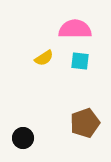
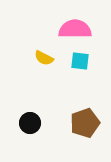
yellow semicircle: rotated 60 degrees clockwise
black circle: moved 7 px right, 15 px up
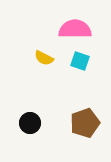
cyan square: rotated 12 degrees clockwise
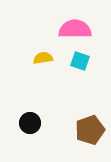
yellow semicircle: moved 1 px left; rotated 144 degrees clockwise
brown pentagon: moved 5 px right, 7 px down
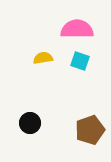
pink semicircle: moved 2 px right
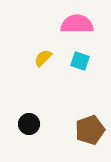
pink semicircle: moved 5 px up
yellow semicircle: rotated 36 degrees counterclockwise
black circle: moved 1 px left, 1 px down
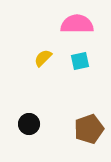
cyan square: rotated 30 degrees counterclockwise
brown pentagon: moved 1 px left, 1 px up
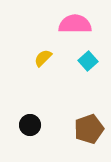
pink semicircle: moved 2 px left
cyan square: moved 8 px right; rotated 30 degrees counterclockwise
black circle: moved 1 px right, 1 px down
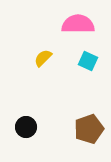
pink semicircle: moved 3 px right
cyan square: rotated 24 degrees counterclockwise
black circle: moved 4 px left, 2 px down
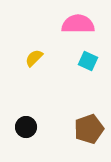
yellow semicircle: moved 9 px left
